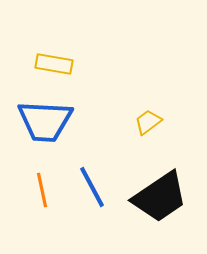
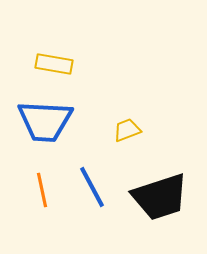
yellow trapezoid: moved 21 px left, 8 px down; rotated 16 degrees clockwise
black trapezoid: rotated 16 degrees clockwise
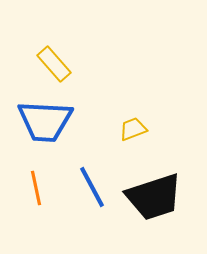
yellow rectangle: rotated 39 degrees clockwise
yellow trapezoid: moved 6 px right, 1 px up
orange line: moved 6 px left, 2 px up
black trapezoid: moved 6 px left
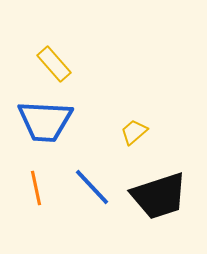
yellow trapezoid: moved 1 px right, 3 px down; rotated 20 degrees counterclockwise
blue line: rotated 15 degrees counterclockwise
black trapezoid: moved 5 px right, 1 px up
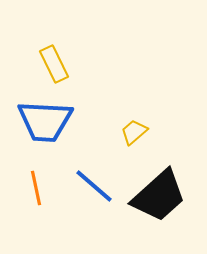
yellow rectangle: rotated 15 degrees clockwise
blue line: moved 2 px right, 1 px up; rotated 6 degrees counterclockwise
black trapezoid: rotated 24 degrees counterclockwise
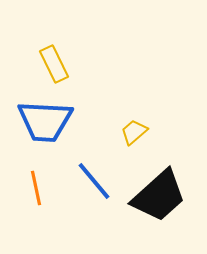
blue line: moved 5 px up; rotated 9 degrees clockwise
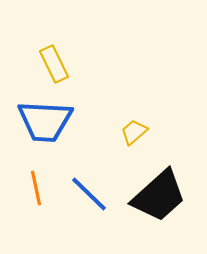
blue line: moved 5 px left, 13 px down; rotated 6 degrees counterclockwise
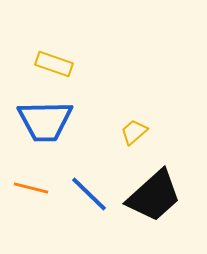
yellow rectangle: rotated 45 degrees counterclockwise
blue trapezoid: rotated 4 degrees counterclockwise
orange line: moved 5 px left; rotated 64 degrees counterclockwise
black trapezoid: moved 5 px left
